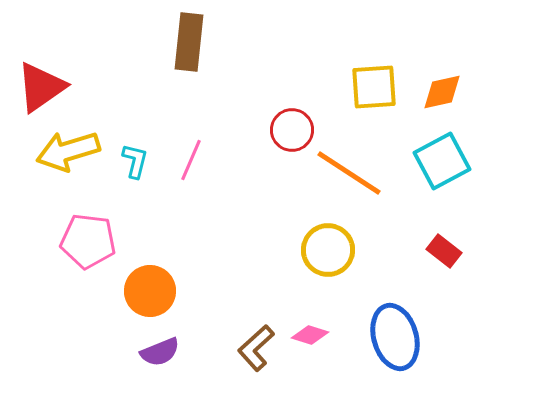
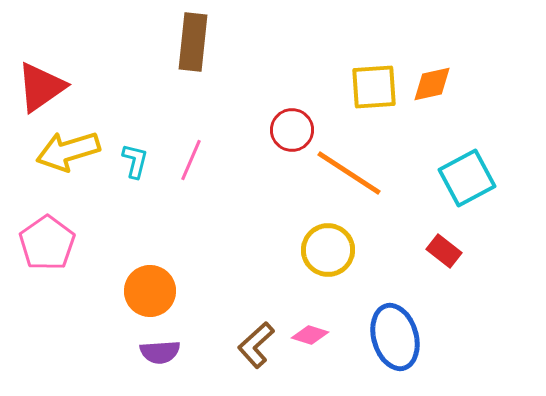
brown rectangle: moved 4 px right
orange diamond: moved 10 px left, 8 px up
cyan square: moved 25 px right, 17 px down
pink pentagon: moved 41 px left, 2 px down; rotated 30 degrees clockwise
brown L-shape: moved 3 px up
purple semicircle: rotated 18 degrees clockwise
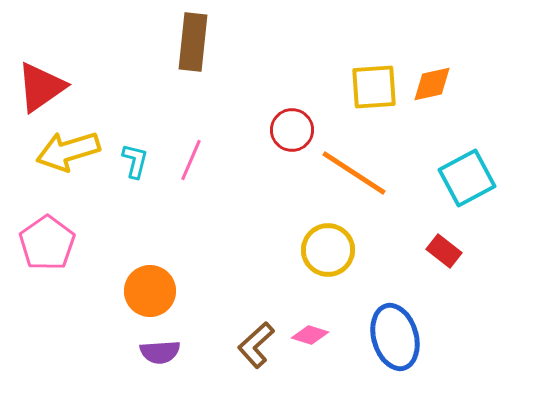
orange line: moved 5 px right
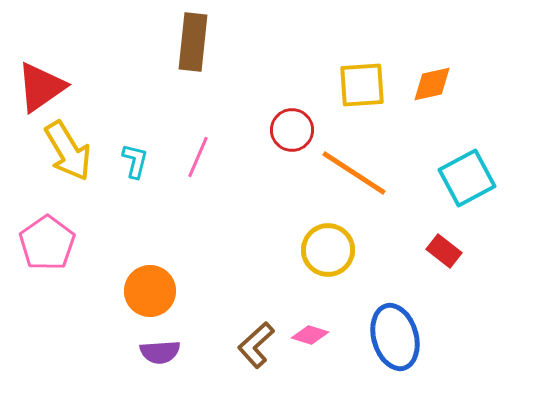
yellow square: moved 12 px left, 2 px up
yellow arrow: rotated 104 degrees counterclockwise
pink line: moved 7 px right, 3 px up
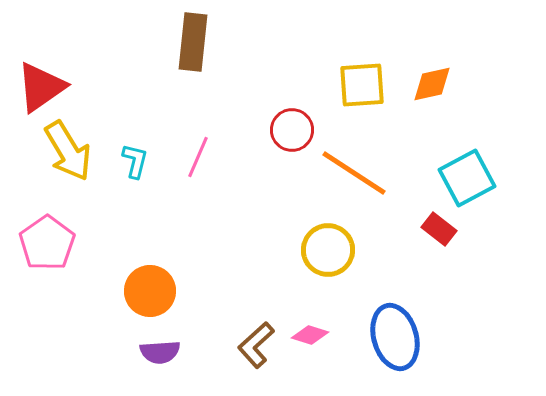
red rectangle: moved 5 px left, 22 px up
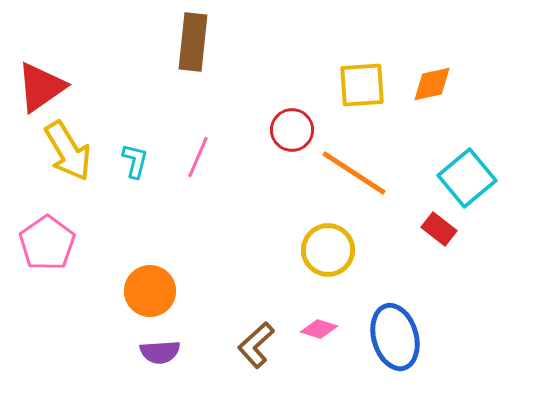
cyan square: rotated 12 degrees counterclockwise
pink diamond: moved 9 px right, 6 px up
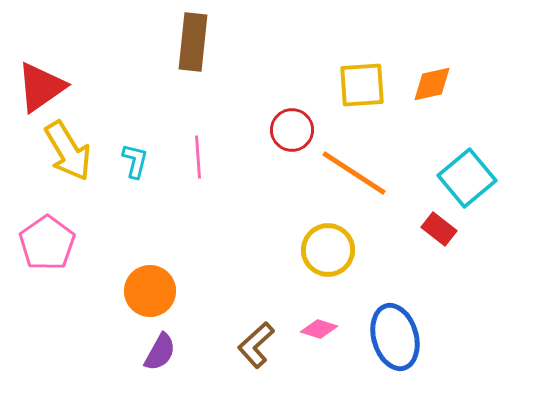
pink line: rotated 27 degrees counterclockwise
purple semicircle: rotated 57 degrees counterclockwise
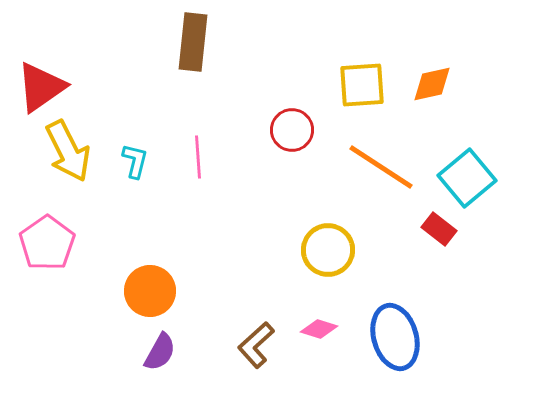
yellow arrow: rotated 4 degrees clockwise
orange line: moved 27 px right, 6 px up
